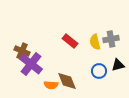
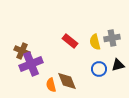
gray cross: moved 1 px right, 1 px up
purple cross: rotated 30 degrees clockwise
blue circle: moved 2 px up
orange semicircle: rotated 72 degrees clockwise
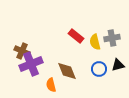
red rectangle: moved 6 px right, 5 px up
brown diamond: moved 10 px up
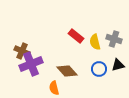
gray cross: moved 2 px right, 1 px down; rotated 28 degrees clockwise
brown diamond: rotated 20 degrees counterclockwise
orange semicircle: moved 3 px right, 3 px down
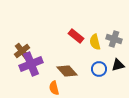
brown cross: rotated 28 degrees clockwise
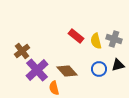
yellow semicircle: moved 1 px right, 1 px up
purple cross: moved 6 px right, 6 px down; rotated 20 degrees counterclockwise
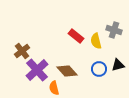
gray cross: moved 9 px up
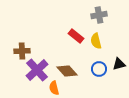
gray cross: moved 15 px left, 15 px up; rotated 28 degrees counterclockwise
brown cross: rotated 35 degrees clockwise
black triangle: moved 1 px right, 1 px up
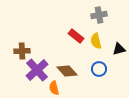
black triangle: moved 15 px up
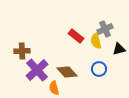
gray cross: moved 6 px right, 14 px down; rotated 14 degrees counterclockwise
brown diamond: moved 1 px down
